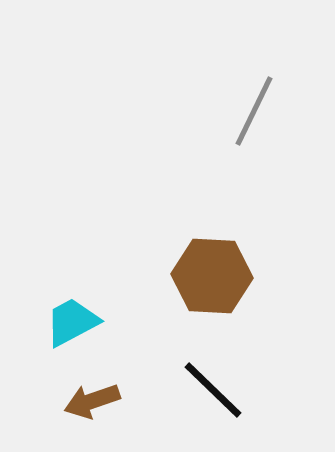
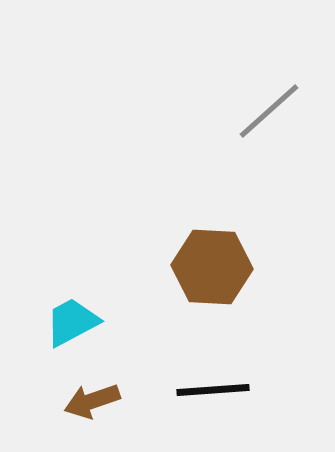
gray line: moved 15 px right; rotated 22 degrees clockwise
brown hexagon: moved 9 px up
black line: rotated 48 degrees counterclockwise
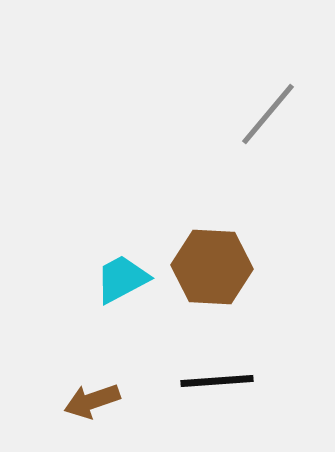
gray line: moved 1 px left, 3 px down; rotated 8 degrees counterclockwise
cyan trapezoid: moved 50 px right, 43 px up
black line: moved 4 px right, 9 px up
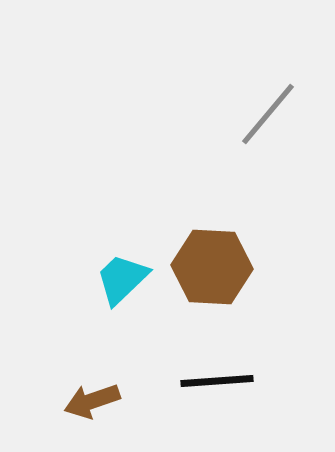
cyan trapezoid: rotated 16 degrees counterclockwise
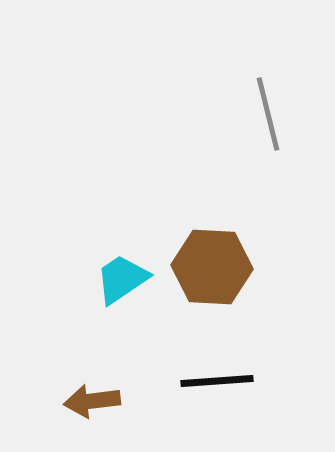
gray line: rotated 54 degrees counterclockwise
cyan trapezoid: rotated 10 degrees clockwise
brown arrow: rotated 12 degrees clockwise
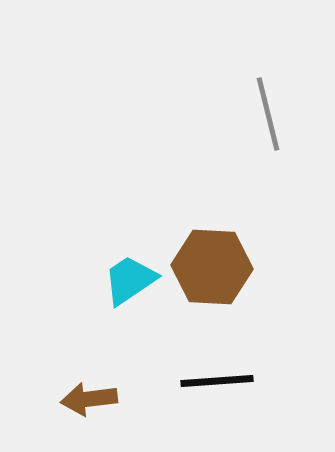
cyan trapezoid: moved 8 px right, 1 px down
brown arrow: moved 3 px left, 2 px up
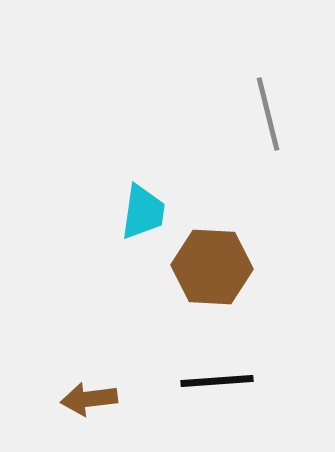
cyan trapezoid: moved 13 px right, 68 px up; rotated 132 degrees clockwise
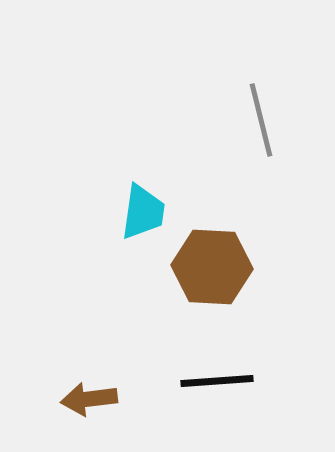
gray line: moved 7 px left, 6 px down
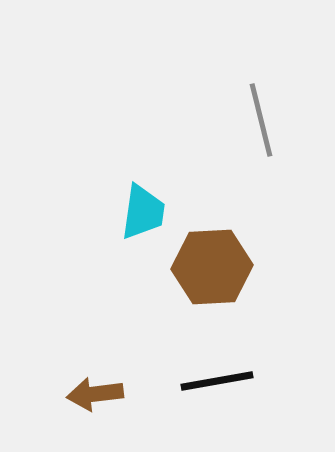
brown hexagon: rotated 6 degrees counterclockwise
black line: rotated 6 degrees counterclockwise
brown arrow: moved 6 px right, 5 px up
